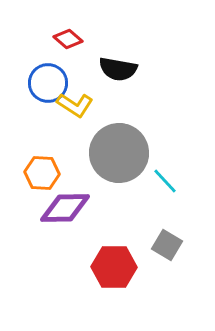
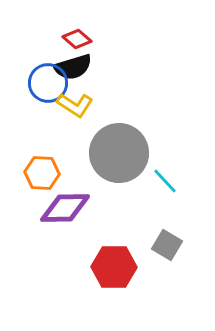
red diamond: moved 9 px right
black semicircle: moved 45 px left, 2 px up; rotated 27 degrees counterclockwise
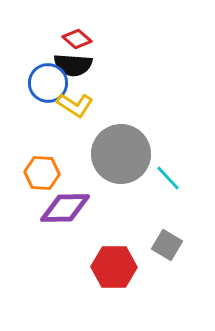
black semicircle: moved 2 px up; rotated 21 degrees clockwise
gray circle: moved 2 px right, 1 px down
cyan line: moved 3 px right, 3 px up
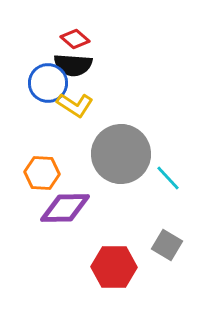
red diamond: moved 2 px left
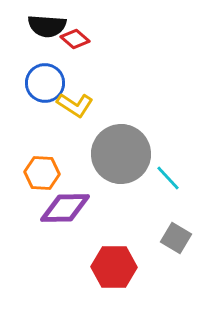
black semicircle: moved 26 px left, 39 px up
blue circle: moved 3 px left
gray square: moved 9 px right, 7 px up
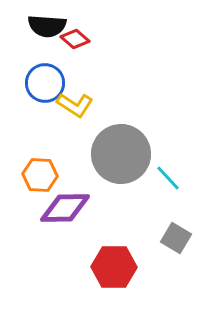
orange hexagon: moved 2 px left, 2 px down
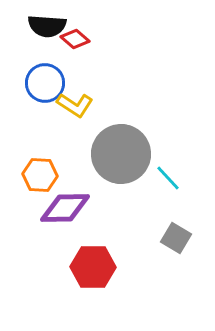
red hexagon: moved 21 px left
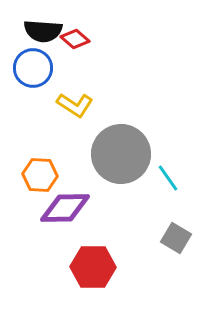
black semicircle: moved 4 px left, 5 px down
blue circle: moved 12 px left, 15 px up
cyan line: rotated 8 degrees clockwise
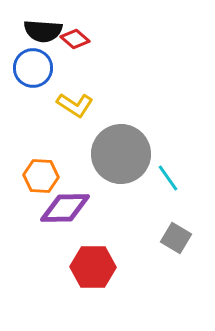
orange hexagon: moved 1 px right, 1 px down
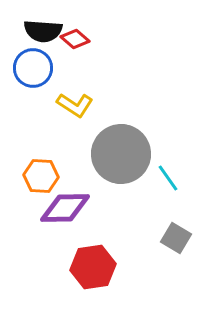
red hexagon: rotated 9 degrees counterclockwise
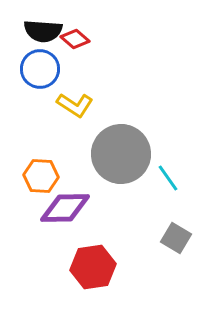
blue circle: moved 7 px right, 1 px down
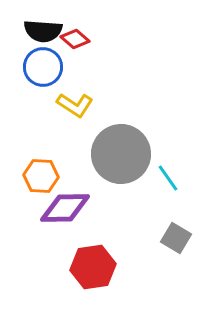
blue circle: moved 3 px right, 2 px up
